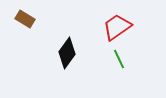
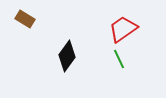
red trapezoid: moved 6 px right, 2 px down
black diamond: moved 3 px down
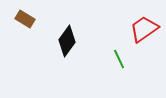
red trapezoid: moved 21 px right
black diamond: moved 15 px up
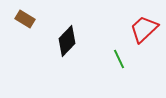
red trapezoid: rotated 8 degrees counterclockwise
black diamond: rotated 8 degrees clockwise
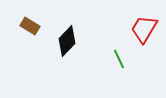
brown rectangle: moved 5 px right, 7 px down
red trapezoid: rotated 16 degrees counterclockwise
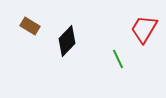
green line: moved 1 px left
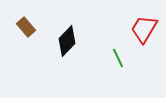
brown rectangle: moved 4 px left, 1 px down; rotated 18 degrees clockwise
green line: moved 1 px up
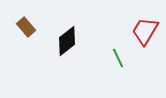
red trapezoid: moved 1 px right, 2 px down
black diamond: rotated 8 degrees clockwise
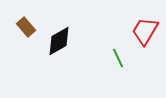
black diamond: moved 8 px left; rotated 8 degrees clockwise
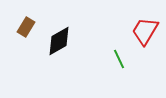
brown rectangle: rotated 72 degrees clockwise
green line: moved 1 px right, 1 px down
